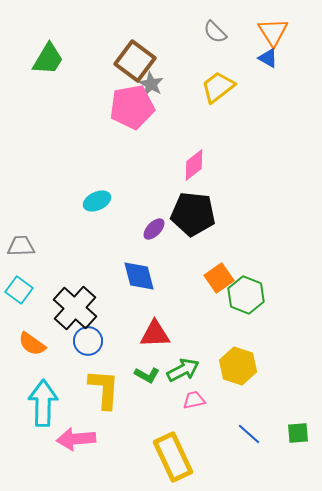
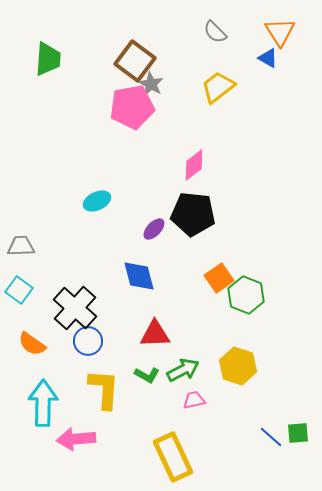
orange triangle: moved 7 px right
green trapezoid: rotated 27 degrees counterclockwise
blue line: moved 22 px right, 3 px down
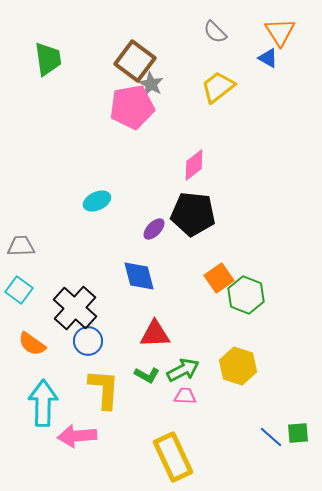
green trapezoid: rotated 12 degrees counterclockwise
pink trapezoid: moved 9 px left, 4 px up; rotated 15 degrees clockwise
pink arrow: moved 1 px right, 3 px up
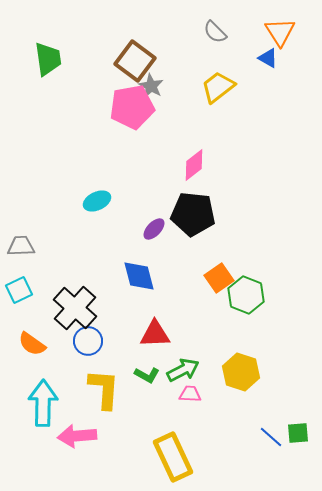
gray star: moved 2 px down
cyan square: rotated 28 degrees clockwise
yellow hexagon: moved 3 px right, 6 px down
pink trapezoid: moved 5 px right, 2 px up
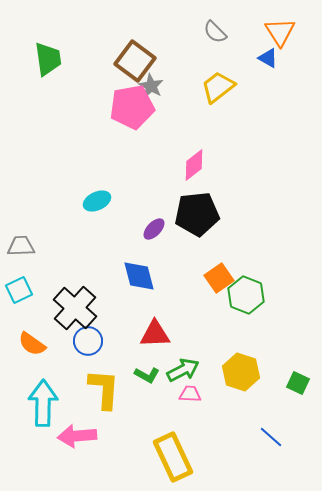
black pentagon: moved 4 px right; rotated 12 degrees counterclockwise
green square: moved 50 px up; rotated 30 degrees clockwise
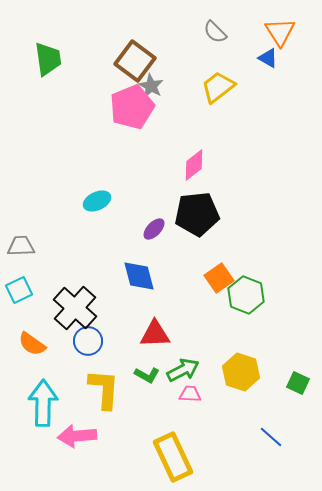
pink pentagon: rotated 12 degrees counterclockwise
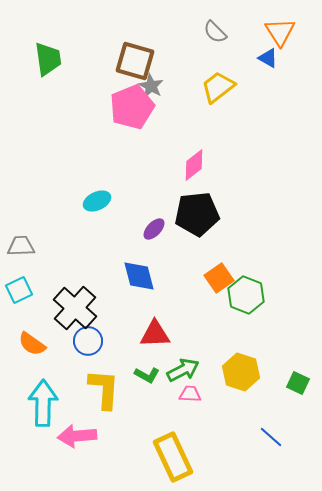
brown square: rotated 21 degrees counterclockwise
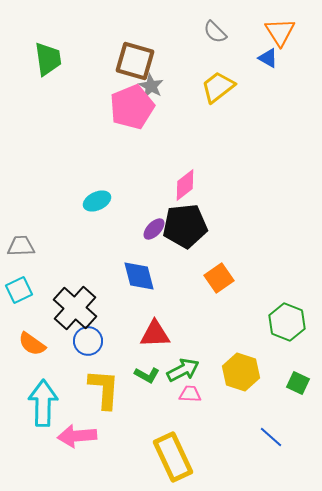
pink diamond: moved 9 px left, 20 px down
black pentagon: moved 12 px left, 12 px down
green hexagon: moved 41 px right, 27 px down
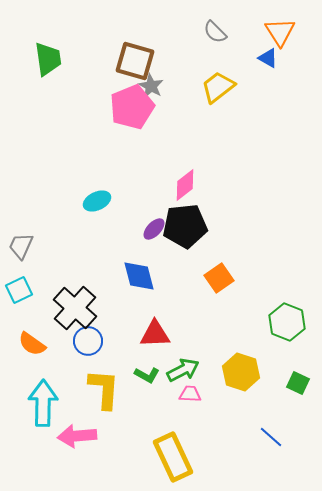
gray trapezoid: rotated 64 degrees counterclockwise
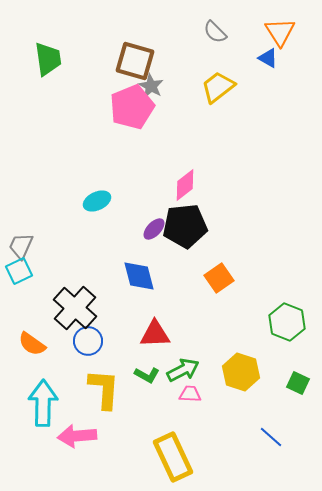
cyan square: moved 19 px up
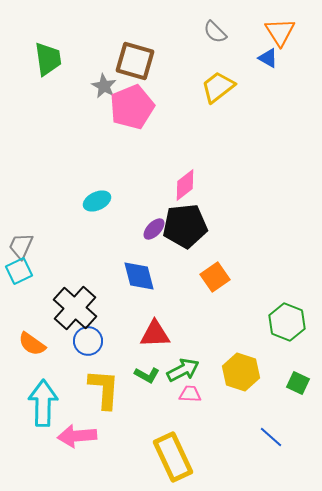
gray star: moved 47 px left
orange square: moved 4 px left, 1 px up
